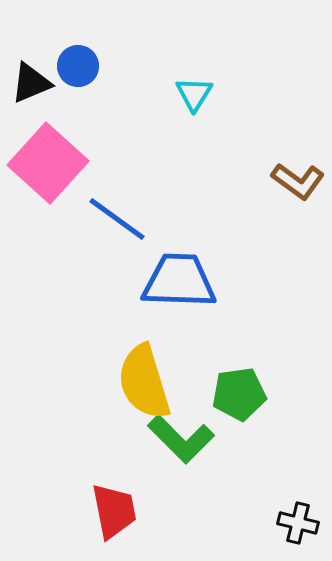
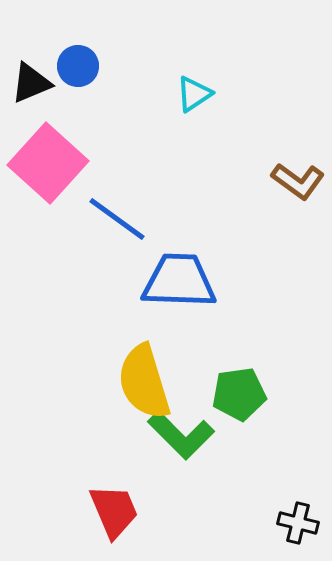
cyan triangle: rotated 24 degrees clockwise
green L-shape: moved 4 px up
red trapezoid: rotated 12 degrees counterclockwise
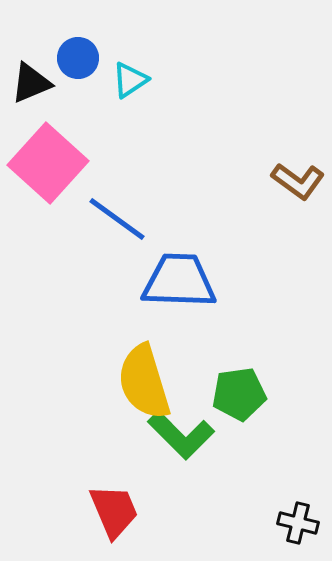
blue circle: moved 8 px up
cyan triangle: moved 64 px left, 14 px up
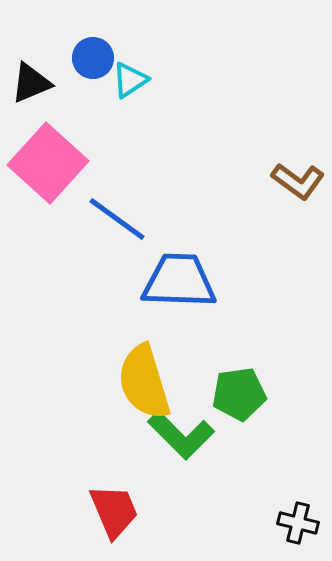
blue circle: moved 15 px right
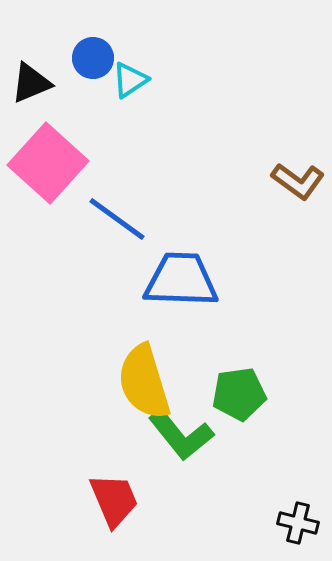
blue trapezoid: moved 2 px right, 1 px up
green L-shape: rotated 6 degrees clockwise
red trapezoid: moved 11 px up
